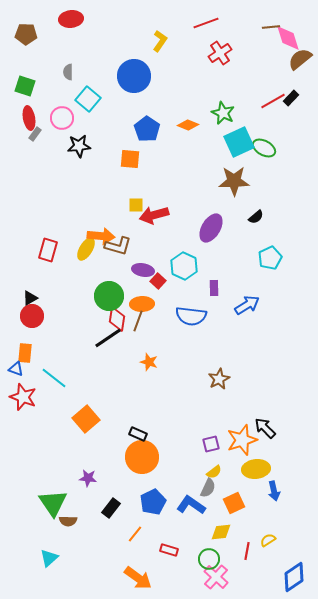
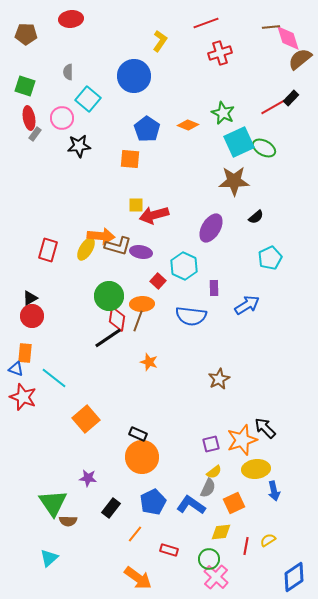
red cross at (220, 53): rotated 15 degrees clockwise
red line at (273, 101): moved 6 px down
purple ellipse at (143, 270): moved 2 px left, 18 px up
red line at (247, 551): moved 1 px left, 5 px up
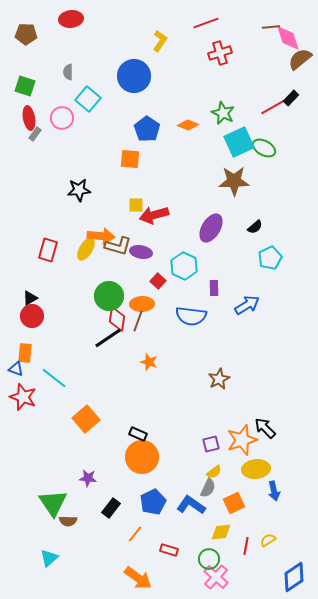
black star at (79, 146): moved 44 px down
black semicircle at (256, 217): moved 1 px left, 10 px down
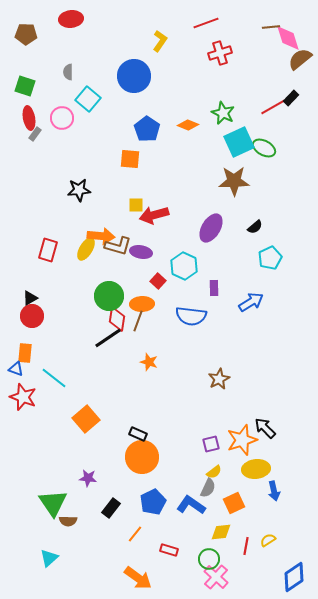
blue arrow at (247, 305): moved 4 px right, 3 px up
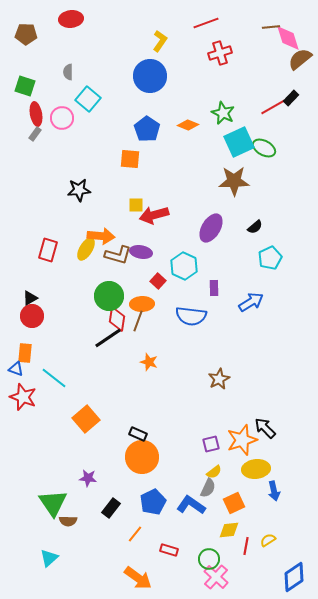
blue circle at (134, 76): moved 16 px right
red ellipse at (29, 118): moved 7 px right, 4 px up
brown L-shape at (118, 246): moved 9 px down
yellow diamond at (221, 532): moved 8 px right, 2 px up
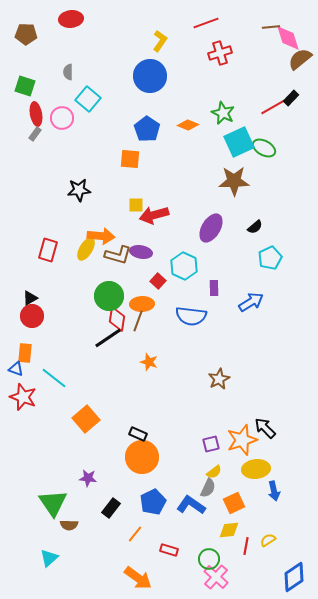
brown semicircle at (68, 521): moved 1 px right, 4 px down
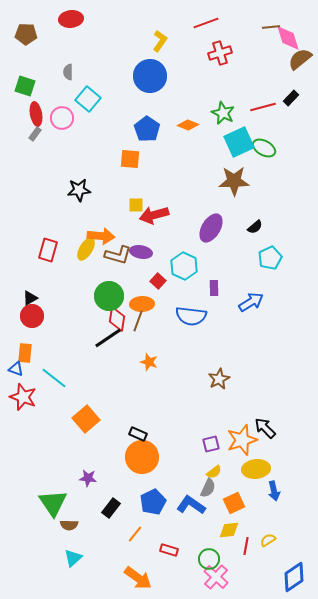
red line at (273, 107): moved 10 px left; rotated 15 degrees clockwise
cyan triangle at (49, 558): moved 24 px right
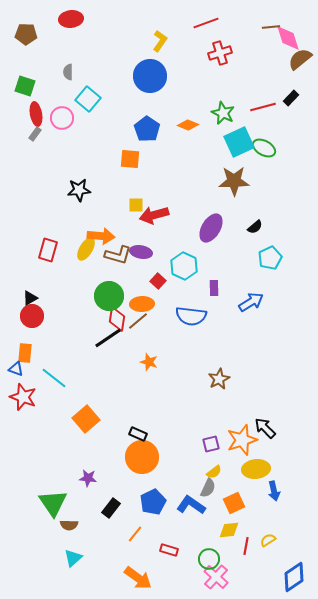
brown line at (138, 321): rotated 30 degrees clockwise
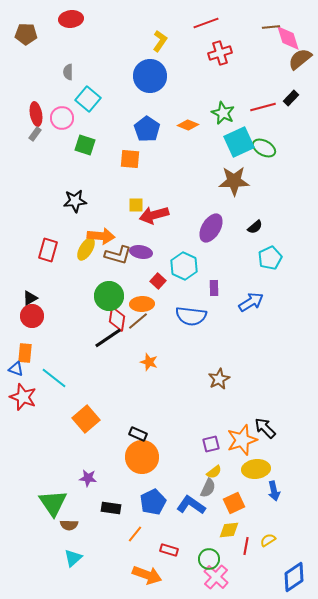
green square at (25, 86): moved 60 px right, 59 px down
black star at (79, 190): moved 4 px left, 11 px down
black rectangle at (111, 508): rotated 60 degrees clockwise
orange arrow at (138, 578): moved 9 px right, 3 px up; rotated 16 degrees counterclockwise
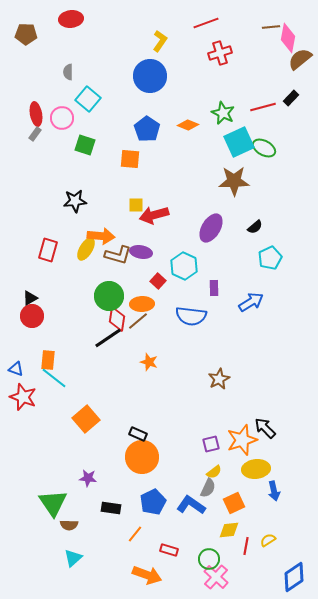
pink diamond at (288, 38): rotated 28 degrees clockwise
orange rectangle at (25, 353): moved 23 px right, 7 px down
